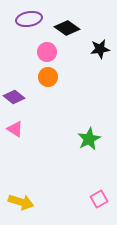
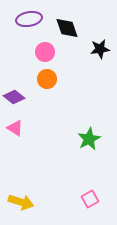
black diamond: rotated 35 degrees clockwise
pink circle: moved 2 px left
orange circle: moved 1 px left, 2 px down
pink triangle: moved 1 px up
pink square: moved 9 px left
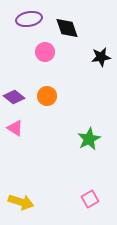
black star: moved 1 px right, 8 px down
orange circle: moved 17 px down
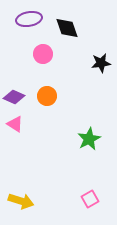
pink circle: moved 2 px left, 2 px down
black star: moved 6 px down
purple diamond: rotated 15 degrees counterclockwise
pink triangle: moved 4 px up
yellow arrow: moved 1 px up
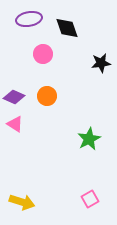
yellow arrow: moved 1 px right, 1 px down
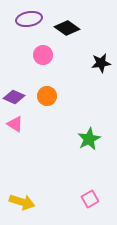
black diamond: rotated 35 degrees counterclockwise
pink circle: moved 1 px down
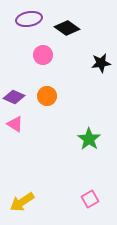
green star: rotated 10 degrees counterclockwise
yellow arrow: rotated 130 degrees clockwise
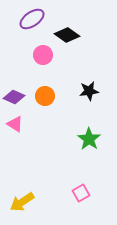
purple ellipse: moved 3 px right; rotated 25 degrees counterclockwise
black diamond: moved 7 px down
black star: moved 12 px left, 28 px down
orange circle: moved 2 px left
pink square: moved 9 px left, 6 px up
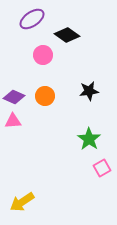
pink triangle: moved 2 px left, 3 px up; rotated 36 degrees counterclockwise
pink square: moved 21 px right, 25 px up
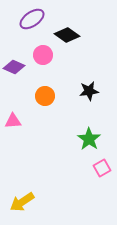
purple diamond: moved 30 px up
